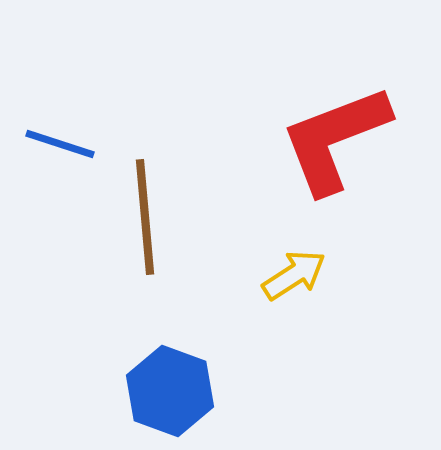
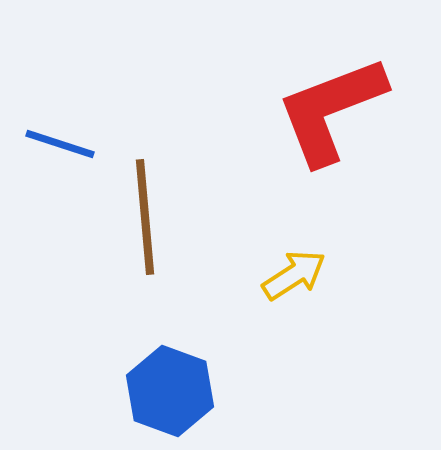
red L-shape: moved 4 px left, 29 px up
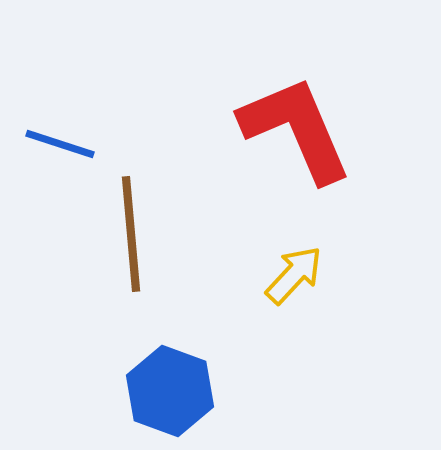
red L-shape: moved 35 px left, 19 px down; rotated 88 degrees clockwise
brown line: moved 14 px left, 17 px down
yellow arrow: rotated 14 degrees counterclockwise
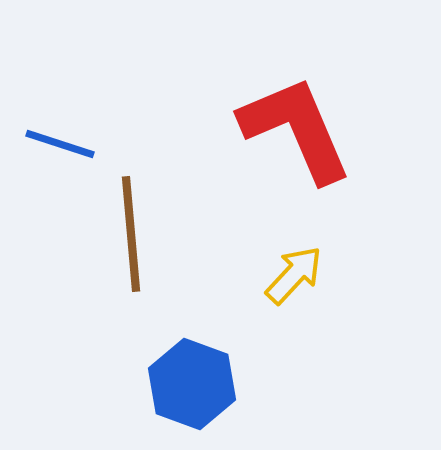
blue hexagon: moved 22 px right, 7 px up
